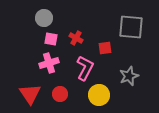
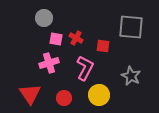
pink square: moved 5 px right
red square: moved 2 px left, 2 px up; rotated 16 degrees clockwise
gray star: moved 2 px right; rotated 24 degrees counterclockwise
red circle: moved 4 px right, 4 px down
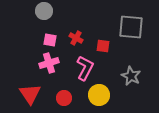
gray circle: moved 7 px up
pink square: moved 6 px left, 1 px down
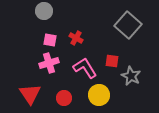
gray square: moved 3 px left, 2 px up; rotated 36 degrees clockwise
red square: moved 9 px right, 15 px down
pink L-shape: rotated 60 degrees counterclockwise
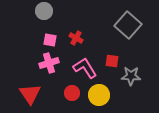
gray star: rotated 24 degrees counterclockwise
red circle: moved 8 px right, 5 px up
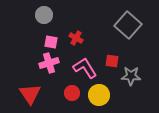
gray circle: moved 4 px down
pink square: moved 1 px right, 2 px down
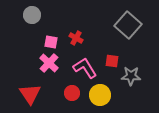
gray circle: moved 12 px left
pink cross: rotated 30 degrees counterclockwise
yellow circle: moved 1 px right
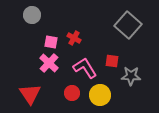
red cross: moved 2 px left
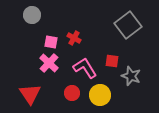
gray square: rotated 12 degrees clockwise
gray star: rotated 18 degrees clockwise
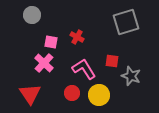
gray square: moved 2 px left, 3 px up; rotated 20 degrees clockwise
red cross: moved 3 px right, 1 px up
pink cross: moved 5 px left
pink L-shape: moved 1 px left, 1 px down
yellow circle: moved 1 px left
